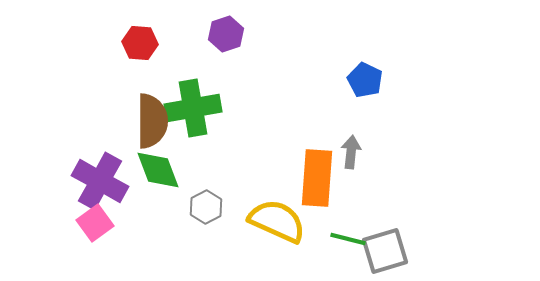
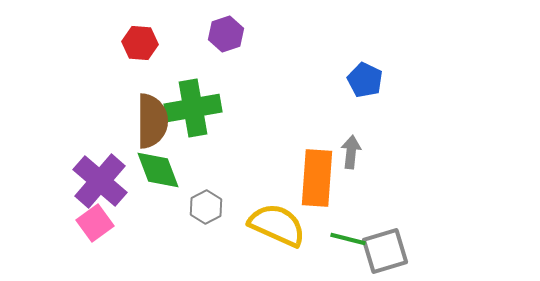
purple cross: rotated 12 degrees clockwise
yellow semicircle: moved 4 px down
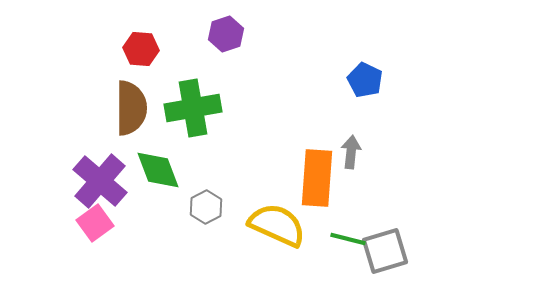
red hexagon: moved 1 px right, 6 px down
brown semicircle: moved 21 px left, 13 px up
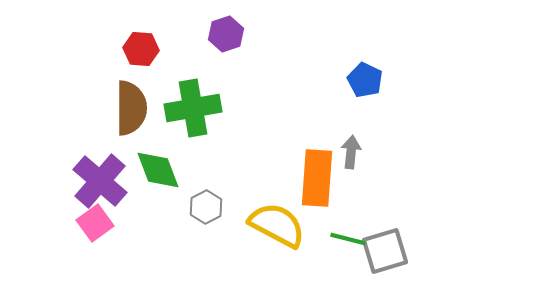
yellow semicircle: rotated 4 degrees clockwise
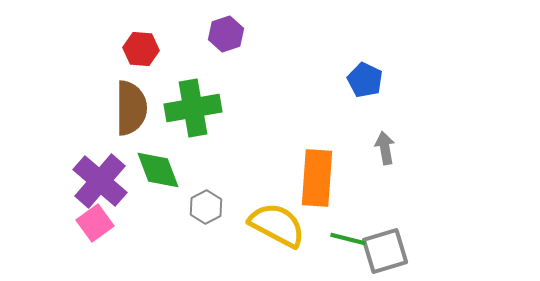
gray arrow: moved 34 px right, 4 px up; rotated 16 degrees counterclockwise
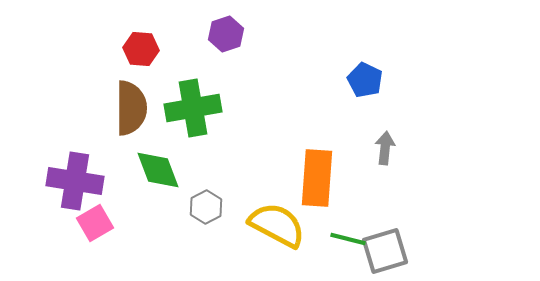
gray arrow: rotated 16 degrees clockwise
purple cross: moved 25 px left; rotated 32 degrees counterclockwise
pink square: rotated 6 degrees clockwise
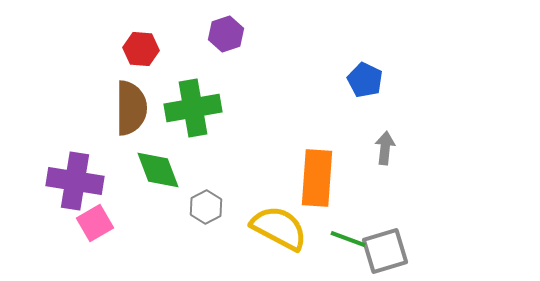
yellow semicircle: moved 2 px right, 3 px down
green line: rotated 6 degrees clockwise
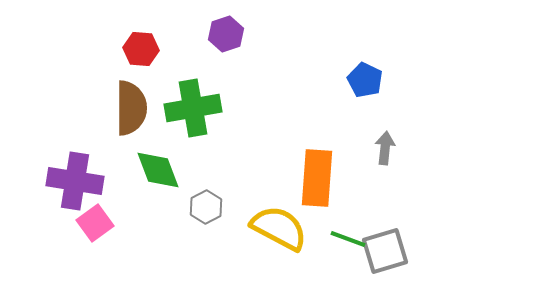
pink square: rotated 6 degrees counterclockwise
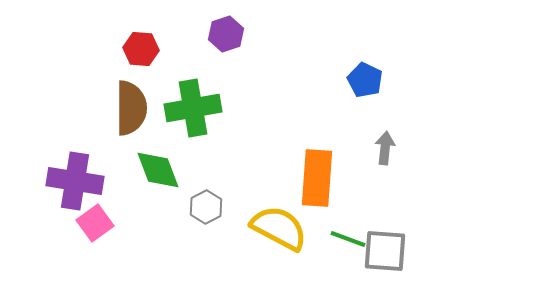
gray square: rotated 21 degrees clockwise
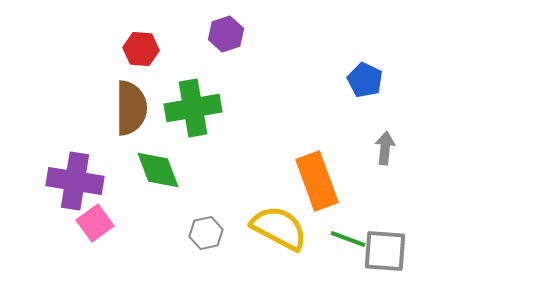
orange rectangle: moved 3 px down; rotated 24 degrees counterclockwise
gray hexagon: moved 26 px down; rotated 16 degrees clockwise
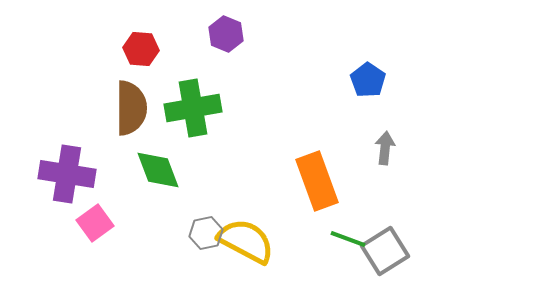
purple hexagon: rotated 20 degrees counterclockwise
blue pentagon: moved 3 px right; rotated 8 degrees clockwise
purple cross: moved 8 px left, 7 px up
yellow semicircle: moved 33 px left, 13 px down
gray square: rotated 36 degrees counterclockwise
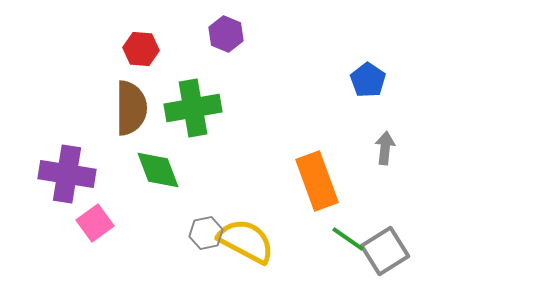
green line: rotated 15 degrees clockwise
